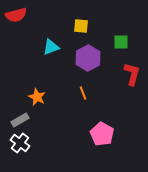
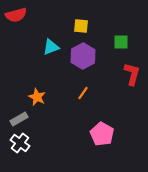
purple hexagon: moved 5 px left, 2 px up
orange line: rotated 56 degrees clockwise
gray rectangle: moved 1 px left, 1 px up
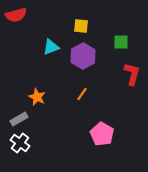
orange line: moved 1 px left, 1 px down
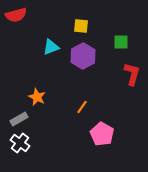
orange line: moved 13 px down
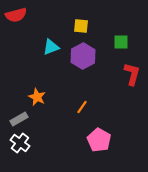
pink pentagon: moved 3 px left, 6 px down
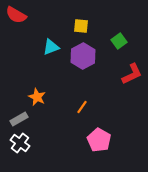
red semicircle: rotated 45 degrees clockwise
green square: moved 2 px left, 1 px up; rotated 35 degrees counterclockwise
red L-shape: rotated 50 degrees clockwise
